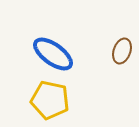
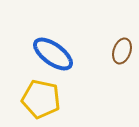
yellow pentagon: moved 9 px left, 1 px up
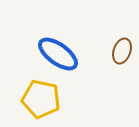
blue ellipse: moved 5 px right
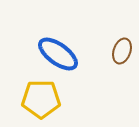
yellow pentagon: rotated 12 degrees counterclockwise
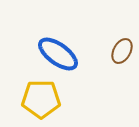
brown ellipse: rotated 10 degrees clockwise
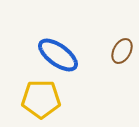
blue ellipse: moved 1 px down
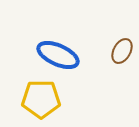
blue ellipse: rotated 12 degrees counterclockwise
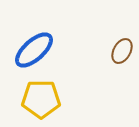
blue ellipse: moved 24 px left, 5 px up; rotated 66 degrees counterclockwise
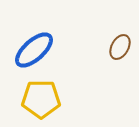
brown ellipse: moved 2 px left, 4 px up
